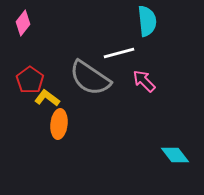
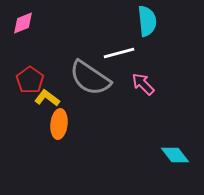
pink diamond: rotated 30 degrees clockwise
pink arrow: moved 1 px left, 3 px down
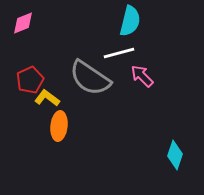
cyan semicircle: moved 17 px left; rotated 20 degrees clockwise
red pentagon: rotated 12 degrees clockwise
pink arrow: moved 1 px left, 8 px up
orange ellipse: moved 2 px down
cyan diamond: rotated 56 degrees clockwise
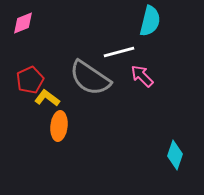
cyan semicircle: moved 20 px right
white line: moved 1 px up
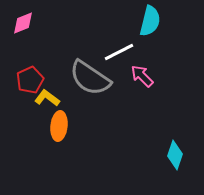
white line: rotated 12 degrees counterclockwise
